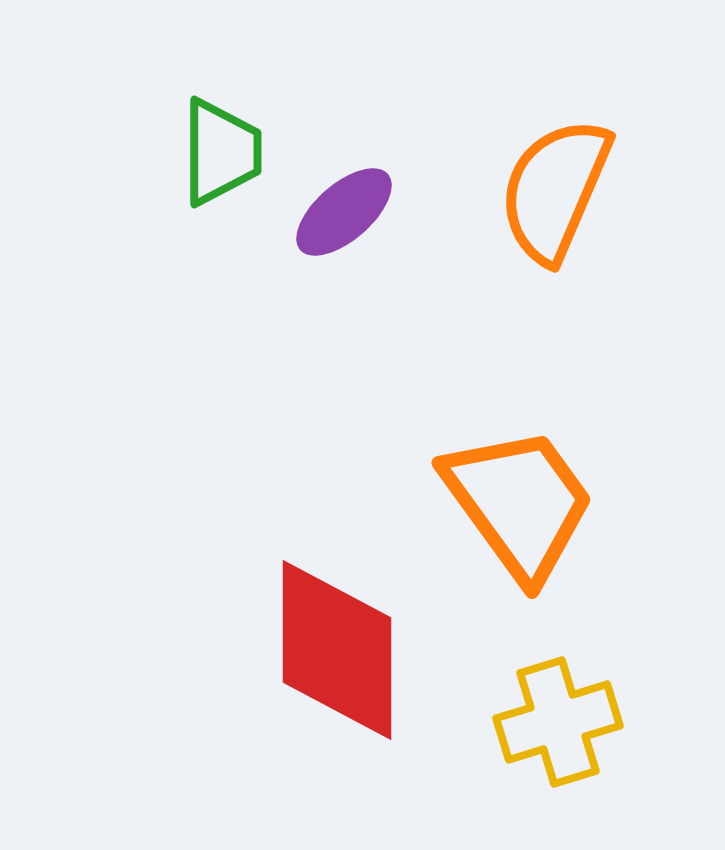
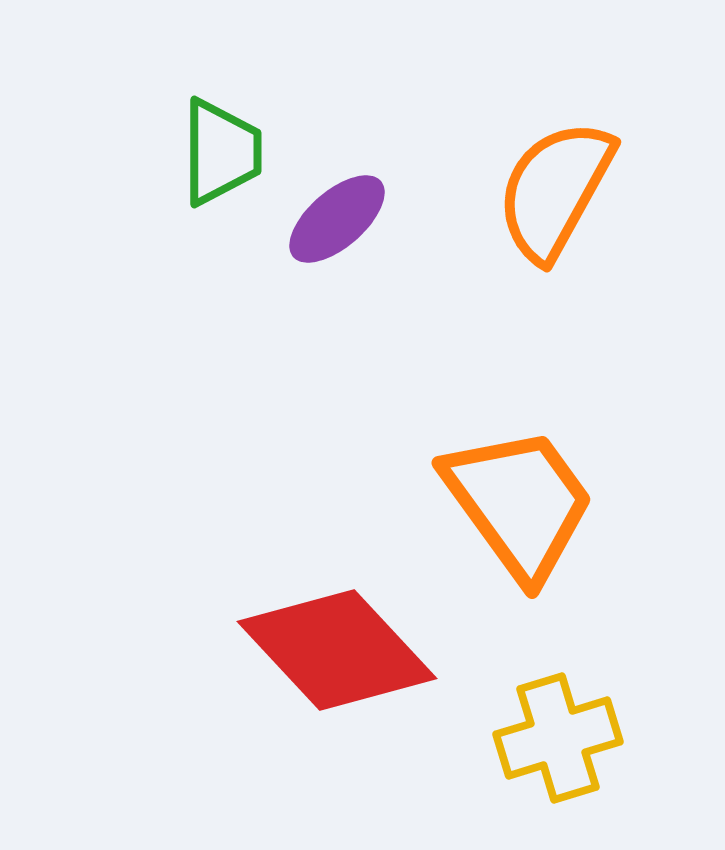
orange semicircle: rotated 6 degrees clockwise
purple ellipse: moved 7 px left, 7 px down
red diamond: rotated 43 degrees counterclockwise
yellow cross: moved 16 px down
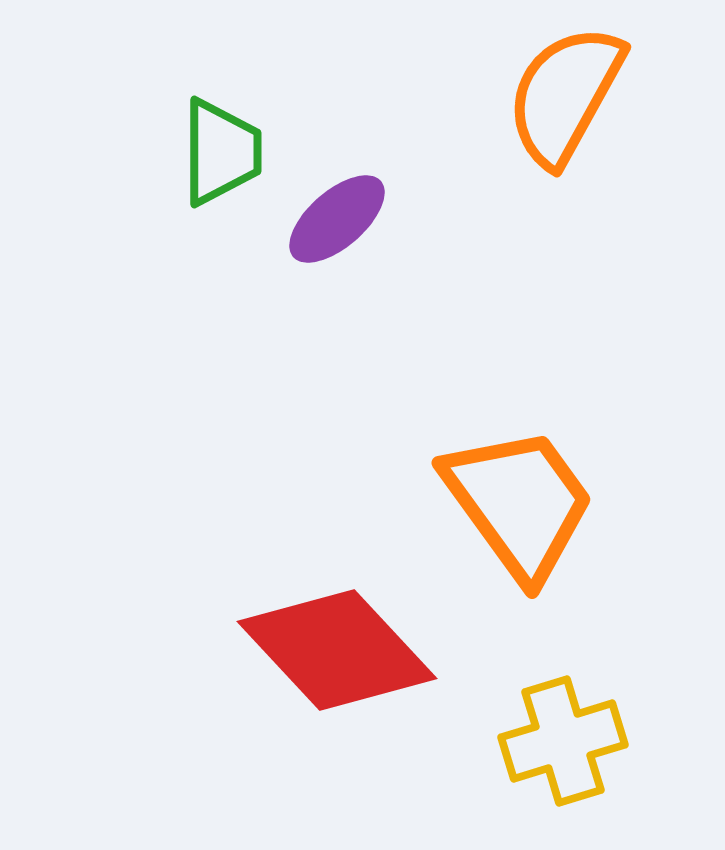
orange semicircle: moved 10 px right, 95 px up
yellow cross: moved 5 px right, 3 px down
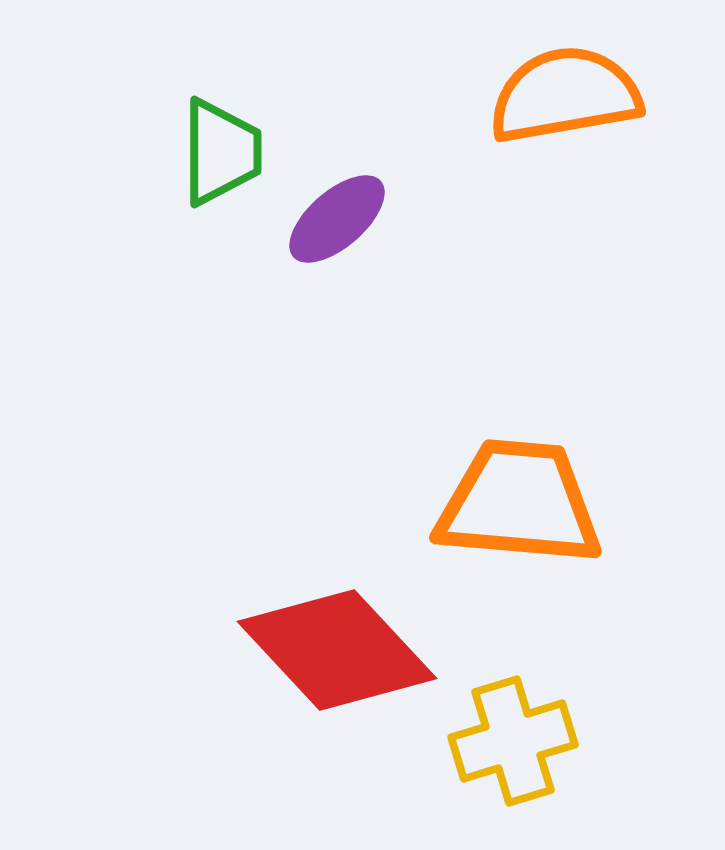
orange semicircle: rotated 51 degrees clockwise
orange trapezoid: rotated 49 degrees counterclockwise
yellow cross: moved 50 px left
